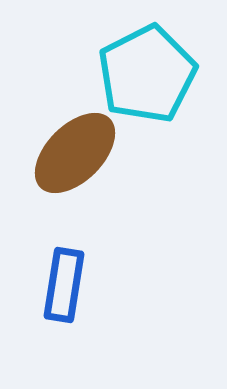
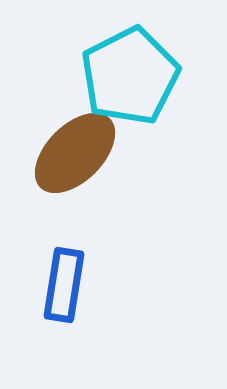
cyan pentagon: moved 17 px left, 2 px down
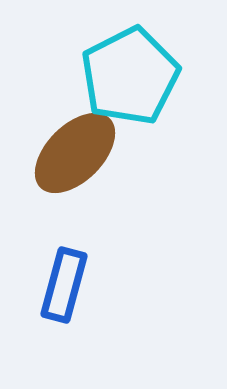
blue rectangle: rotated 6 degrees clockwise
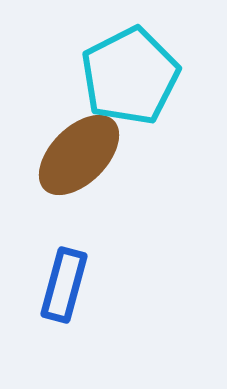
brown ellipse: moved 4 px right, 2 px down
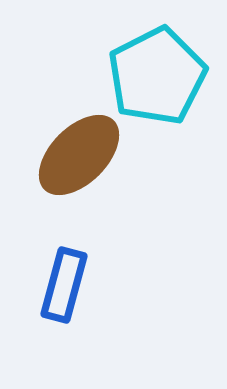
cyan pentagon: moved 27 px right
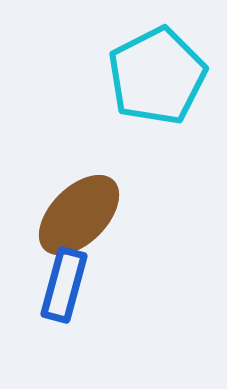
brown ellipse: moved 60 px down
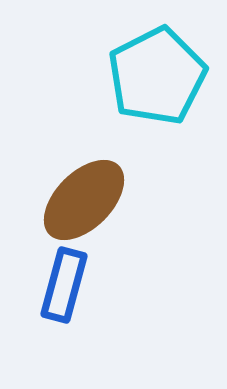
brown ellipse: moved 5 px right, 15 px up
